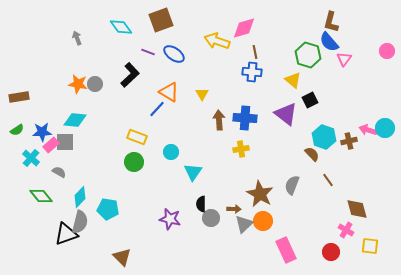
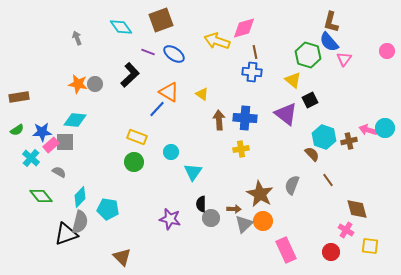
yellow triangle at (202, 94): rotated 24 degrees counterclockwise
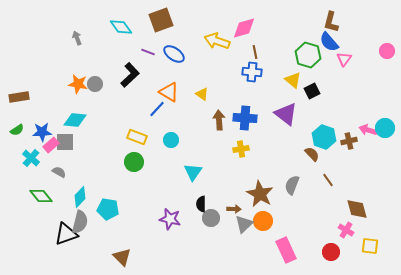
black square at (310, 100): moved 2 px right, 9 px up
cyan circle at (171, 152): moved 12 px up
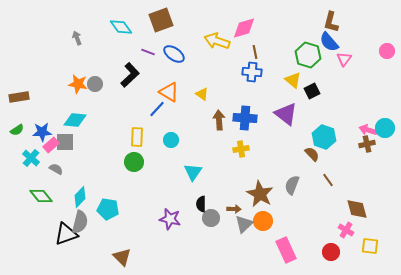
yellow rectangle at (137, 137): rotated 72 degrees clockwise
brown cross at (349, 141): moved 18 px right, 3 px down
gray semicircle at (59, 172): moved 3 px left, 3 px up
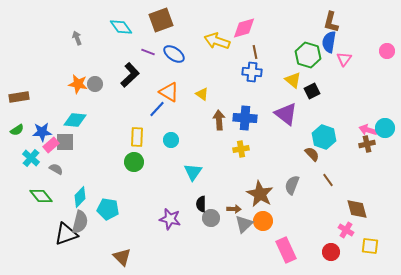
blue semicircle at (329, 42): rotated 50 degrees clockwise
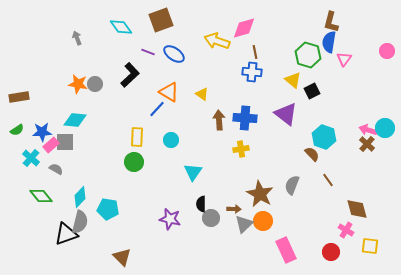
brown cross at (367, 144): rotated 35 degrees counterclockwise
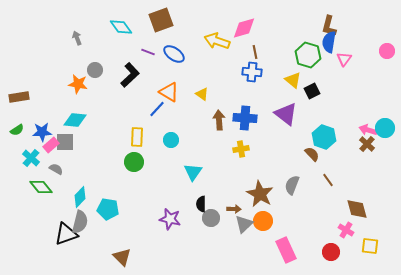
brown L-shape at (331, 22): moved 2 px left, 4 px down
gray circle at (95, 84): moved 14 px up
green diamond at (41, 196): moved 9 px up
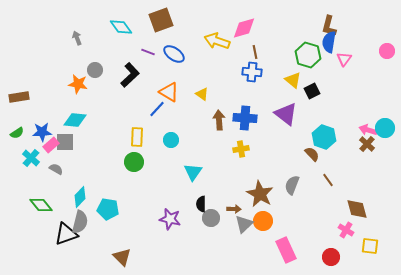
green semicircle at (17, 130): moved 3 px down
green diamond at (41, 187): moved 18 px down
red circle at (331, 252): moved 5 px down
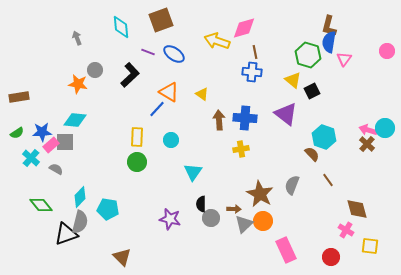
cyan diamond at (121, 27): rotated 30 degrees clockwise
green circle at (134, 162): moved 3 px right
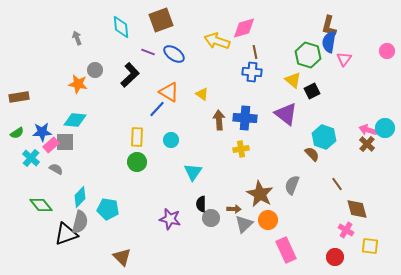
brown line at (328, 180): moved 9 px right, 4 px down
orange circle at (263, 221): moved 5 px right, 1 px up
red circle at (331, 257): moved 4 px right
